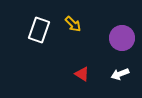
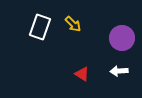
white rectangle: moved 1 px right, 3 px up
white arrow: moved 1 px left, 3 px up; rotated 18 degrees clockwise
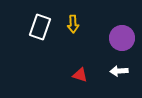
yellow arrow: rotated 42 degrees clockwise
red triangle: moved 2 px left, 1 px down; rotated 14 degrees counterclockwise
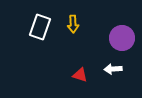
white arrow: moved 6 px left, 2 px up
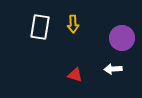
white rectangle: rotated 10 degrees counterclockwise
red triangle: moved 5 px left
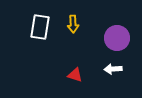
purple circle: moved 5 px left
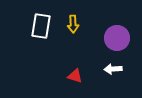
white rectangle: moved 1 px right, 1 px up
red triangle: moved 1 px down
